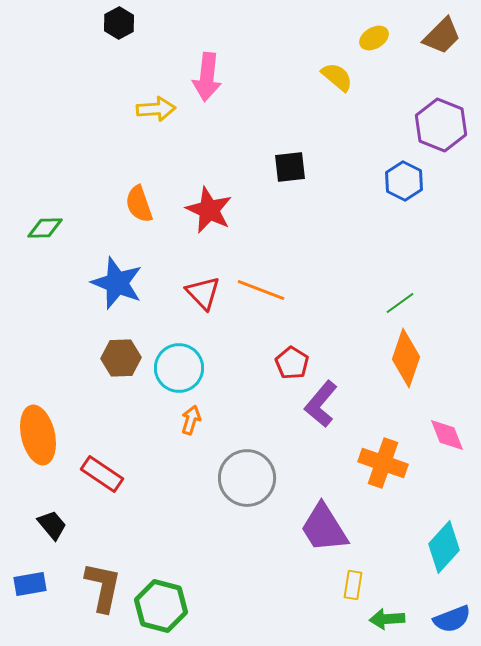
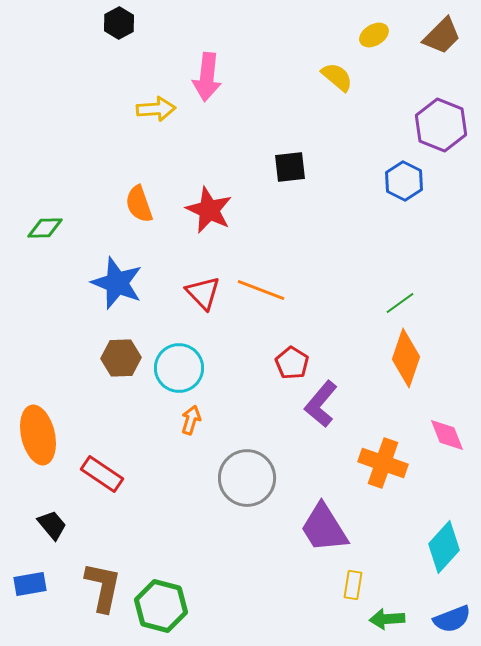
yellow ellipse: moved 3 px up
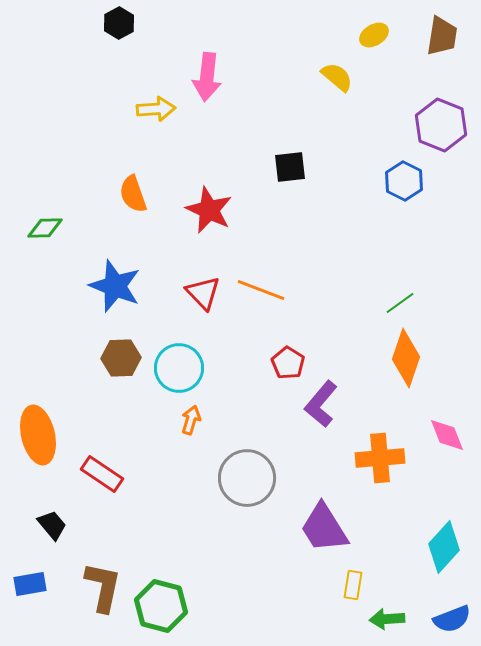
brown trapezoid: rotated 36 degrees counterclockwise
orange semicircle: moved 6 px left, 10 px up
blue star: moved 2 px left, 3 px down
red pentagon: moved 4 px left
orange cross: moved 3 px left, 5 px up; rotated 24 degrees counterclockwise
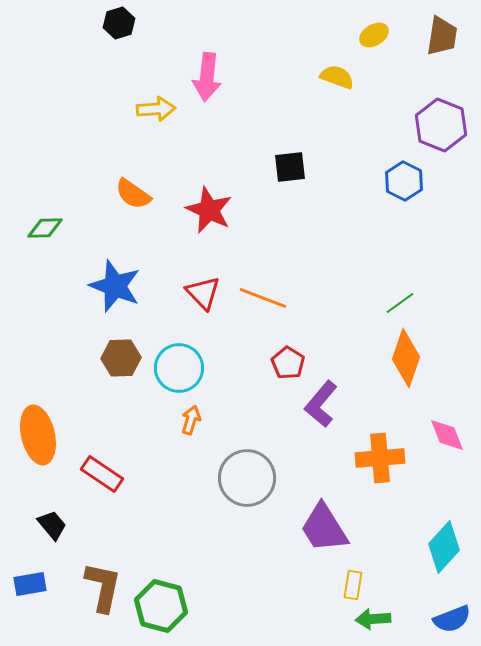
black hexagon: rotated 12 degrees clockwise
yellow semicircle: rotated 20 degrees counterclockwise
orange semicircle: rotated 36 degrees counterclockwise
orange line: moved 2 px right, 8 px down
green arrow: moved 14 px left
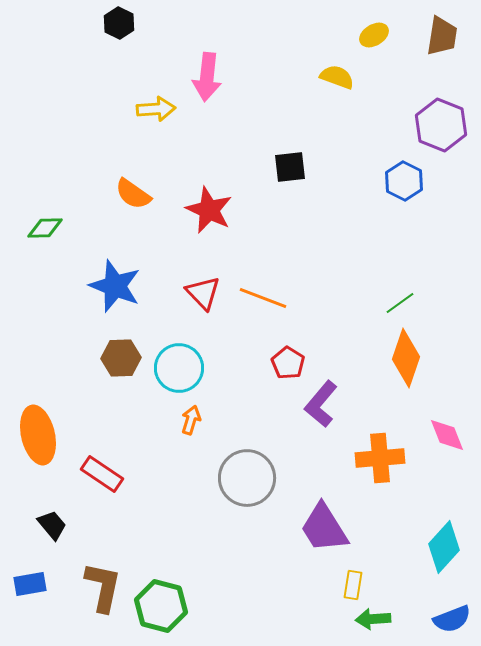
black hexagon: rotated 16 degrees counterclockwise
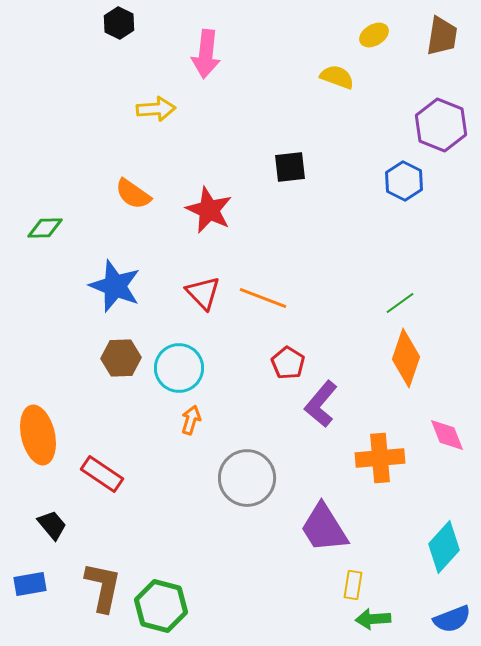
pink arrow: moved 1 px left, 23 px up
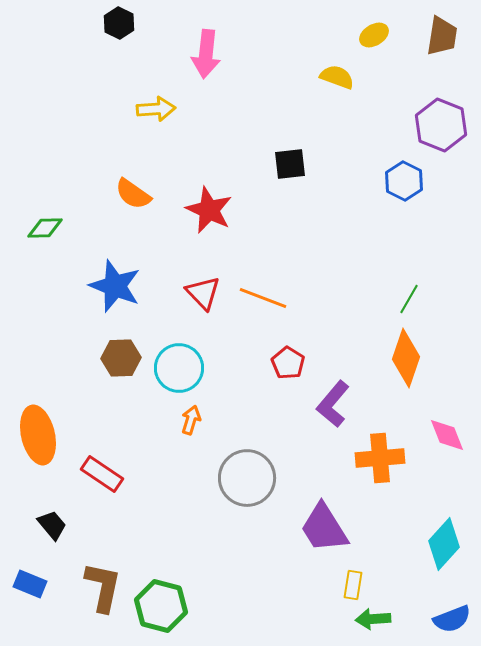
black square: moved 3 px up
green line: moved 9 px right, 4 px up; rotated 24 degrees counterclockwise
purple L-shape: moved 12 px right
cyan diamond: moved 3 px up
blue rectangle: rotated 32 degrees clockwise
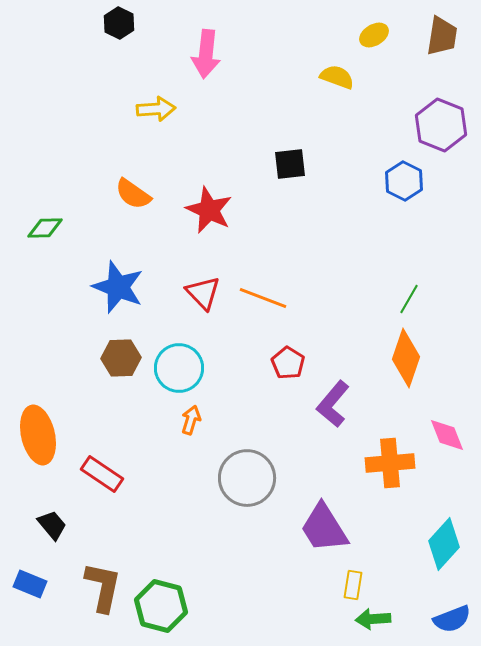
blue star: moved 3 px right, 1 px down
orange cross: moved 10 px right, 5 px down
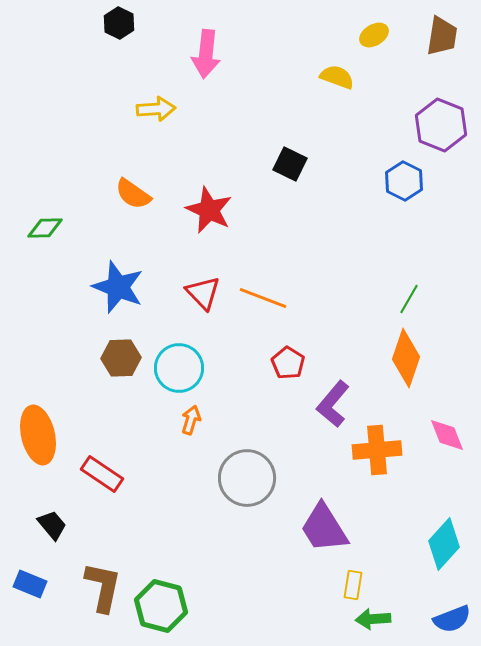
black square: rotated 32 degrees clockwise
orange cross: moved 13 px left, 13 px up
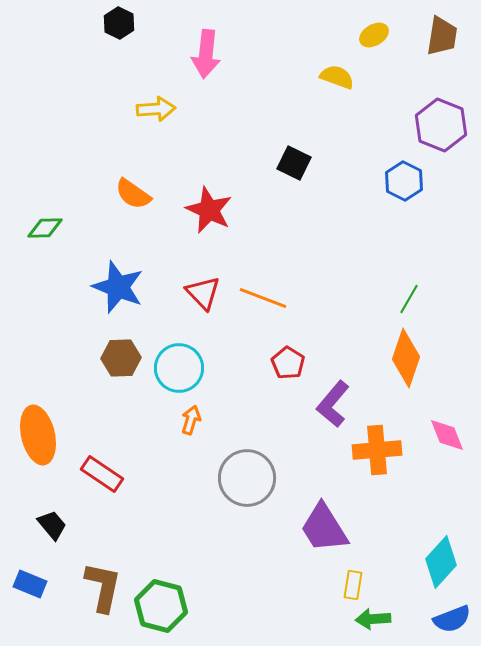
black square: moved 4 px right, 1 px up
cyan diamond: moved 3 px left, 18 px down
